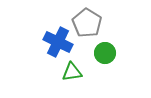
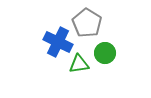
green triangle: moved 7 px right, 8 px up
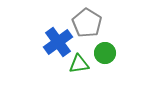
blue cross: rotated 28 degrees clockwise
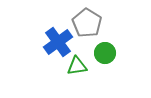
green triangle: moved 2 px left, 2 px down
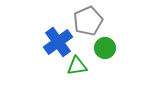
gray pentagon: moved 1 px right, 2 px up; rotated 16 degrees clockwise
green circle: moved 5 px up
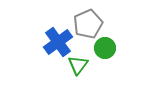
gray pentagon: moved 3 px down
green triangle: moved 1 px right, 1 px up; rotated 45 degrees counterclockwise
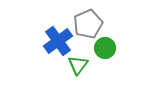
blue cross: moved 1 px up
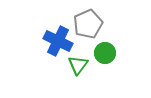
blue cross: rotated 28 degrees counterclockwise
green circle: moved 5 px down
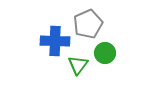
blue cross: moved 3 px left; rotated 24 degrees counterclockwise
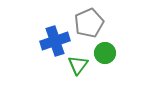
gray pentagon: moved 1 px right, 1 px up
blue cross: rotated 20 degrees counterclockwise
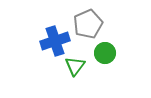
gray pentagon: moved 1 px left, 1 px down
green triangle: moved 3 px left, 1 px down
